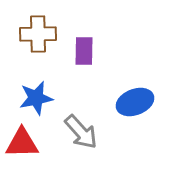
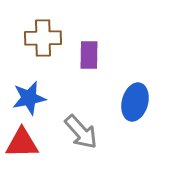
brown cross: moved 5 px right, 4 px down
purple rectangle: moved 5 px right, 4 px down
blue star: moved 7 px left
blue ellipse: rotated 54 degrees counterclockwise
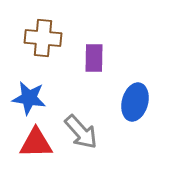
brown cross: rotated 6 degrees clockwise
purple rectangle: moved 5 px right, 3 px down
blue star: rotated 20 degrees clockwise
red triangle: moved 14 px right
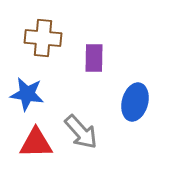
blue star: moved 2 px left, 4 px up
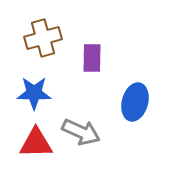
brown cross: rotated 21 degrees counterclockwise
purple rectangle: moved 2 px left
blue star: moved 7 px right, 1 px up; rotated 8 degrees counterclockwise
gray arrow: rotated 24 degrees counterclockwise
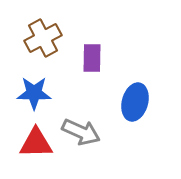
brown cross: rotated 12 degrees counterclockwise
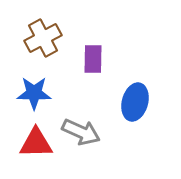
purple rectangle: moved 1 px right, 1 px down
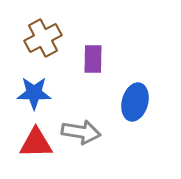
gray arrow: rotated 15 degrees counterclockwise
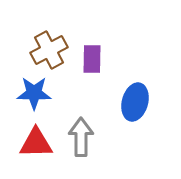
brown cross: moved 6 px right, 12 px down
purple rectangle: moved 1 px left
gray arrow: moved 5 px down; rotated 99 degrees counterclockwise
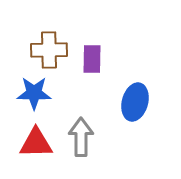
brown cross: rotated 27 degrees clockwise
